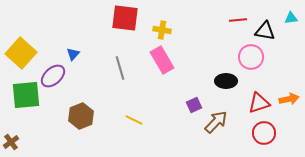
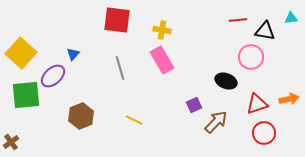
red square: moved 8 px left, 2 px down
black ellipse: rotated 20 degrees clockwise
red triangle: moved 2 px left, 1 px down
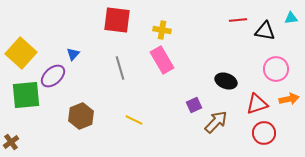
pink circle: moved 25 px right, 12 px down
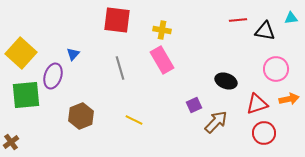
purple ellipse: rotated 30 degrees counterclockwise
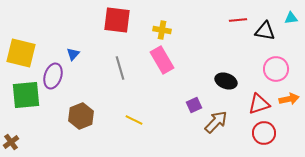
yellow square: rotated 28 degrees counterclockwise
red triangle: moved 2 px right
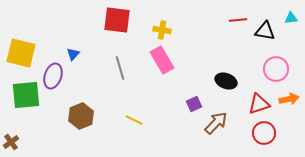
purple square: moved 1 px up
brown arrow: moved 1 px down
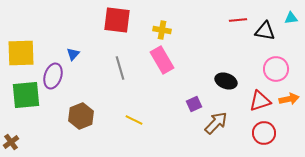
yellow square: rotated 16 degrees counterclockwise
red triangle: moved 1 px right, 3 px up
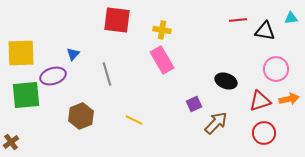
gray line: moved 13 px left, 6 px down
purple ellipse: rotated 55 degrees clockwise
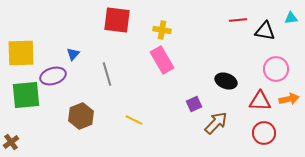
red triangle: rotated 20 degrees clockwise
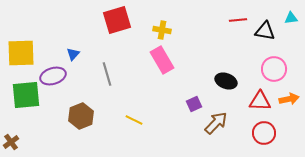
red square: rotated 24 degrees counterclockwise
pink circle: moved 2 px left
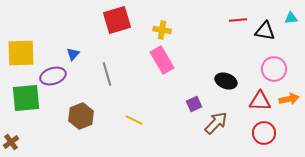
green square: moved 3 px down
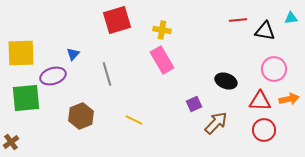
red circle: moved 3 px up
